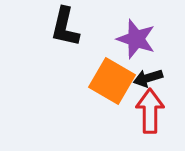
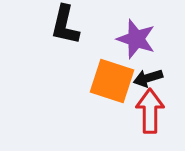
black L-shape: moved 2 px up
orange square: rotated 12 degrees counterclockwise
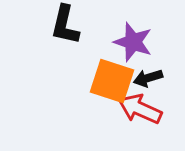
purple star: moved 3 px left, 3 px down
red arrow: moved 10 px left, 2 px up; rotated 66 degrees counterclockwise
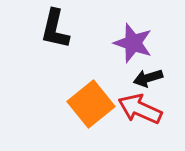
black L-shape: moved 10 px left, 4 px down
purple star: moved 1 px down
orange square: moved 21 px left, 23 px down; rotated 33 degrees clockwise
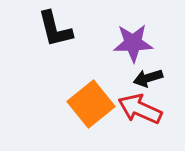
black L-shape: rotated 27 degrees counterclockwise
purple star: rotated 21 degrees counterclockwise
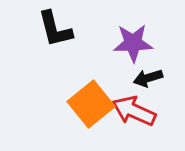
red arrow: moved 6 px left, 2 px down
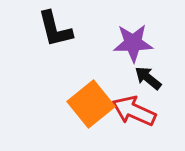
black arrow: rotated 56 degrees clockwise
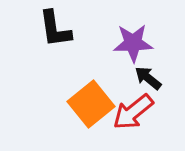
black L-shape: rotated 6 degrees clockwise
red arrow: moved 1 px left, 1 px down; rotated 63 degrees counterclockwise
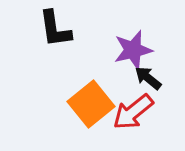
purple star: moved 7 px down; rotated 12 degrees counterclockwise
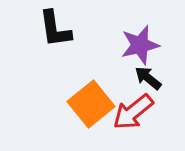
purple star: moved 7 px right, 5 px up
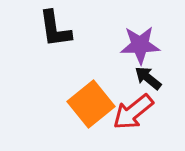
purple star: rotated 12 degrees clockwise
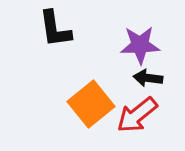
black arrow: rotated 32 degrees counterclockwise
red arrow: moved 4 px right, 3 px down
